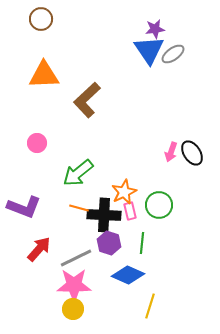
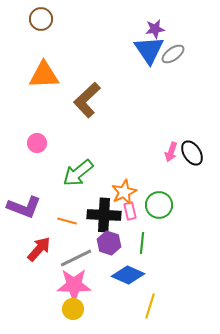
orange line: moved 12 px left, 13 px down
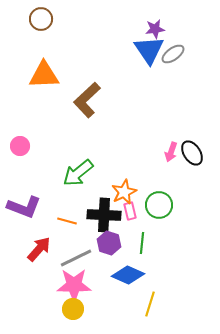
pink circle: moved 17 px left, 3 px down
yellow line: moved 2 px up
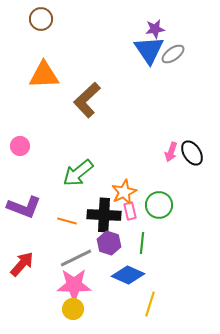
red arrow: moved 17 px left, 15 px down
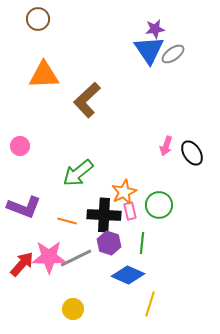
brown circle: moved 3 px left
pink arrow: moved 5 px left, 6 px up
pink star: moved 25 px left, 28 px up
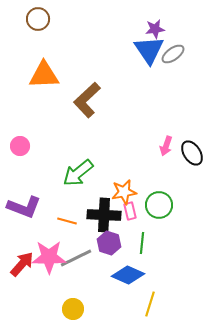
orange star: rotated 15 degrees clockwise
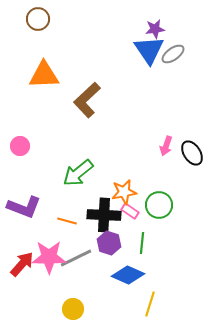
pink rectangle: rotated 42 degrees counterclockwise
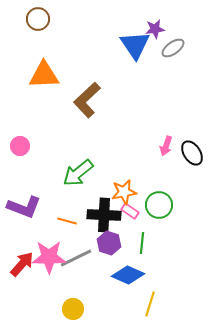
blue triangle: moved 14 px left, 5 px up
gray ellipse: moved 6 px up
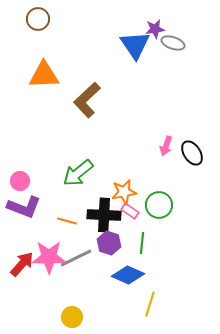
gray ellipse: moved 5 px up; rotated 55 degrees clockwise
pink circle: moved 35 px down
yellow circle: moved 1 px left, 8 px down
